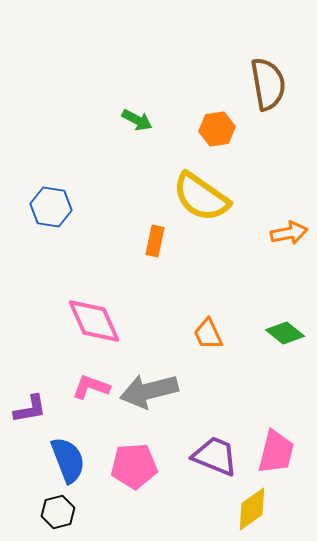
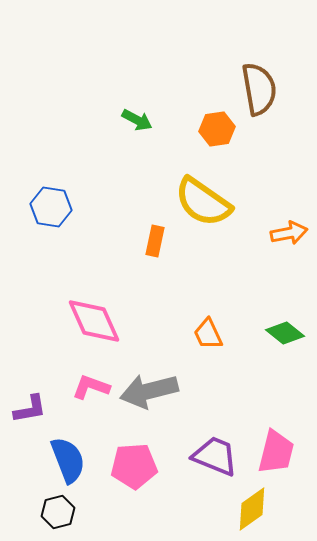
brown semicircle: moved 9 px left, 5 px down
yellow semicircle: moved 2 px right, 5 px down
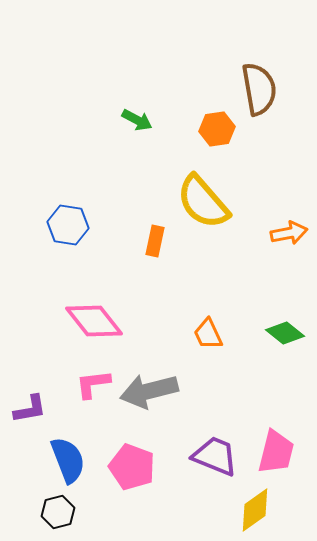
yellow semicircle: rotated 14 degrees clockwise
blue hexagon: moved 17 px right, 18 px down
pink diamond: rotated 14 degrees counterclockwise
pink L-shape: moved 2 px right, 3 px up; rotated 27 degrees counterclockwise
pink pentagon: moved 2 px left, 1 px down; rotated 24 degrees clockwise
yellow diamond: moved 3 px right, 1 px down
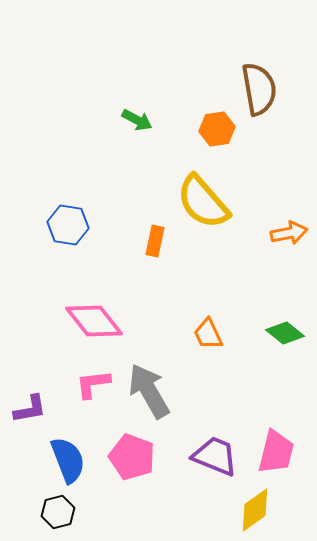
gray arrow: rotated 74 degrees clockwise
pink pentagon: moved 10 px up
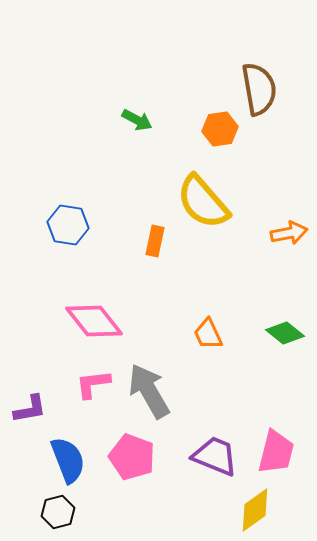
orange hexagon: moved 3 px right
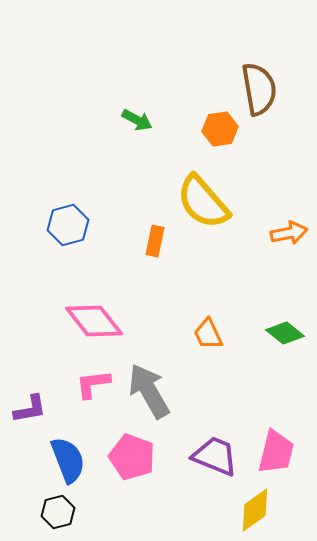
blue hexagon: rotated 24 degrees counterclockwise
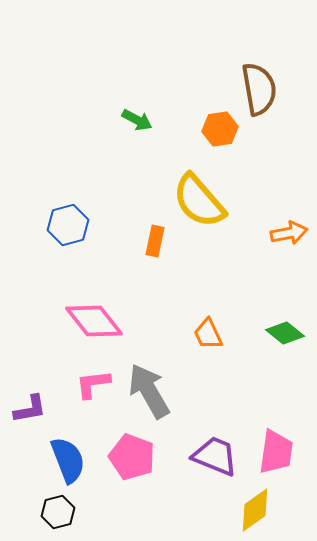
yellow semicircle: moved 4 px left, 1 px up
pink trapezoid: rotated 6 degrees counterclockwise
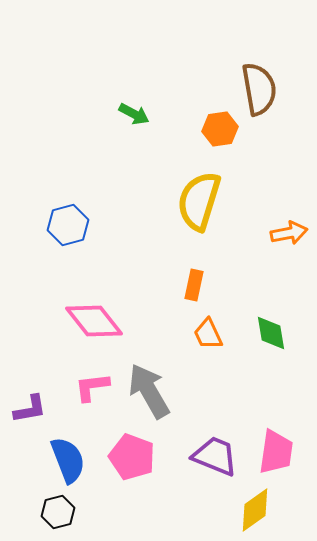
green arrow: moved 3 px left, 6 px up
yellow semicircle: rotated 58 degrees clockwise
orange rectangle: moved 39 px right, 44 px down
green diamond: moved 14 px left; rotated 42 degrees clockwise
pink L-shape: moved 1 px left, 3 px down
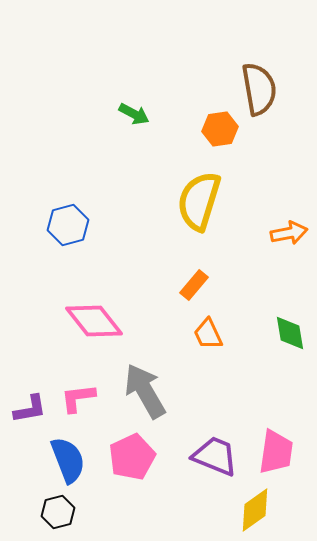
orange rectangle: rotated 28 degrees clockwise
green diamond: moved 19 px right
pink L-shape: moved 14 px left, 11 px down
gray arrow: moved 4 px left
pink pentagon: rotated 27 degrees clockwise
